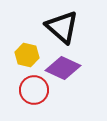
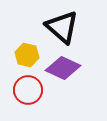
red circle: moved 6 px left
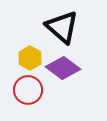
yellow hexagon: moved 3 px right, 3 px down; rotated 15 degrees clockwise
purple diamond: rotated 12 degrees clockwise
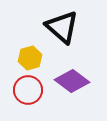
yellow hexagon: rotated 15 degrees clockwise
purple diamond: moved 9 px right, 13 px down
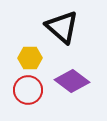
yellow hexagon: rotated 15 degrees clockwise
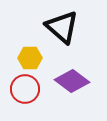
red circle: moved 3 px left, 1 px up
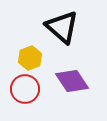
yellow hexagon: rotated 20 degrees counterclockwise
purple diamond: rotated 20 degrees clockwise
